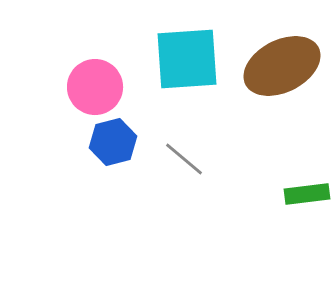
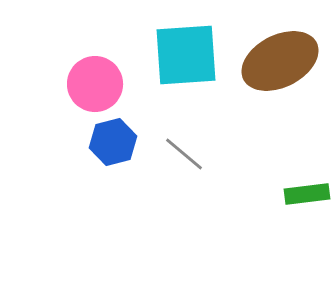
cyan square: moved 1 px left, 4 px up
brown ellipse: moved 2 px left, 5 px up
pink circle: moved 3 px up
gray line: moved 5 px up
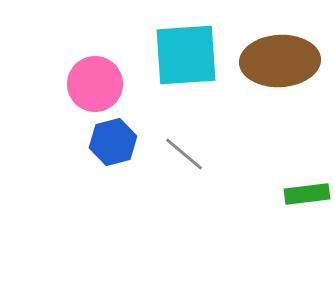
brown ellipse: rotated 24 degrees clockwise
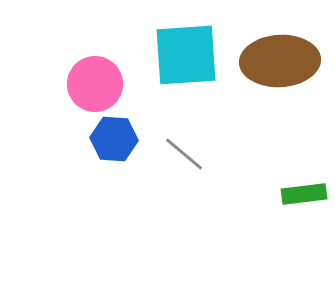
blue hexagon: moved 1 px right, 3 px up; rotated 18 degrees clockwise
green rectangle: moved 3 px left
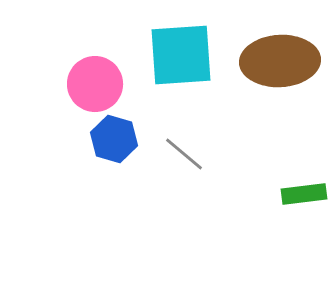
cyan square: moved 5 px left
blue hexagon: rotated 12 degrees clockwise
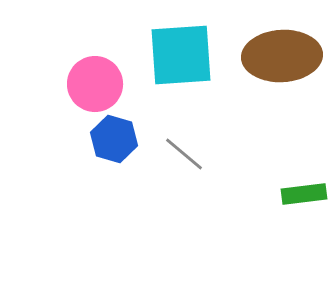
brown ellipse: moved 2 px right, 5 px up
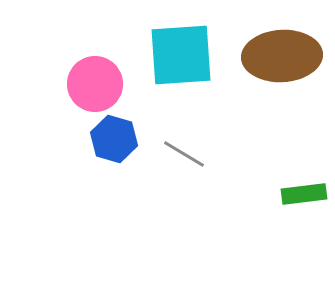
gray line: rotated 9 degrees counterclockwise
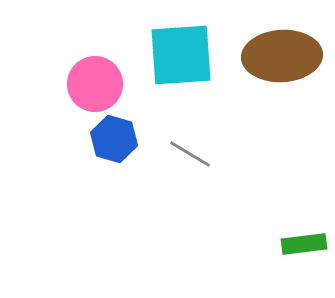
gray line: moved 6 px right
green rectangle: moved 50 px down
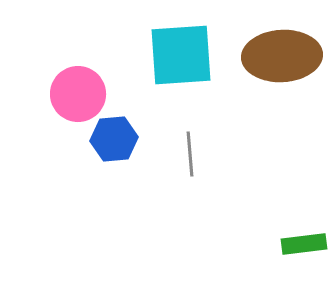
pink circle: moved 17 px left, 10 px down
blue hexagon: rotated 21 degrees counterclockwise
gray line: rotated 54 degrees clockwise
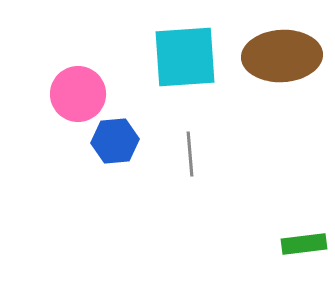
cyan square: moved 4 px right, 2 px down
blue hexagon: moved 1 px right, 2 px down
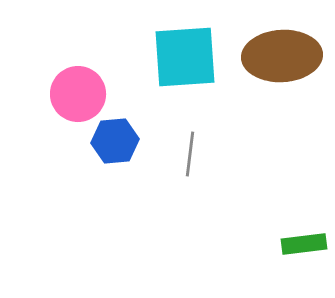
gray line: rotated 12 degrees clockwise
